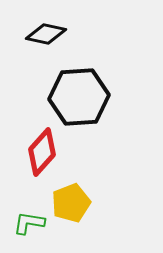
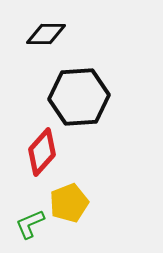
black diamond: rotated 12 degrees counterclockwise
yellow pentagon: moved 2 px left
green L-shape: moved 1 px right, 1 px down; rotated 32 degrees counterclockwise
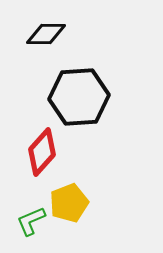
green L-shape: moved 1 px right, 3 px up
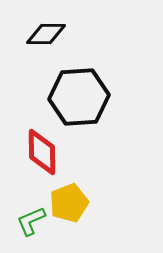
red diamond: rotated 42 degrees counterclockwise
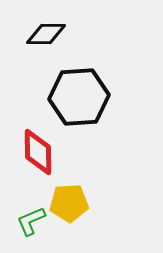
red diamond: moved 4 px left
yellow pentagon: rotated 18 degrees clockwise
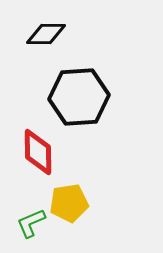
yellow pentagon: rotated 6 degrees counterclockwise
green L-shape: moved 2 px down
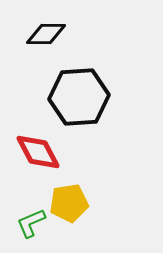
red diamond: rotated 27 degrees counterclockwise
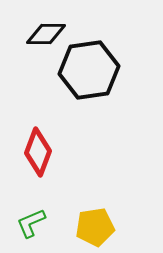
black hexagon: moved 10 px right, 27 px up; rotated 4 degrees counterclockwise
red diamond: rotated 48 degrees clockwise
yellow pentagon: moved 26 px right, 24 px down
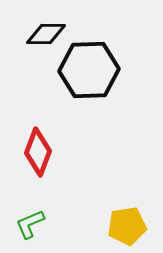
black hexagon: rotated 6 degrees clockwise
green L-shape: moved 1 px left, 1 px down
yellow pentagon: moved 32 px right, 1 px up
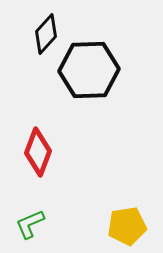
black diamond: rotated 48 degrees counterclockwise
